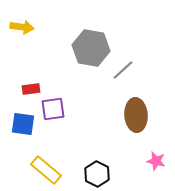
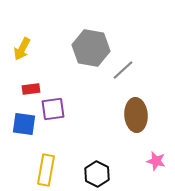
yellow arrow: moved 22 px down; rotated 110 degrees clockwise
blue square: moved 1 px right
yellow rectangle: rotated 60 degrees clockwise
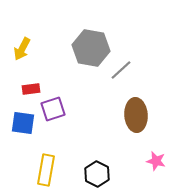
gray line: moved 2 px left
purple square: rotated 10 degrees counterclockwise
blue square: moved 1 px left, 1 px up
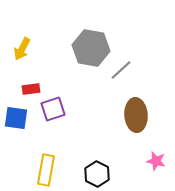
blue square: moved 7 px left, 5 px up
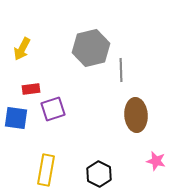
gray hexagon: rotated 24 degrees counterclockwise
gray line: rotated 50 degrees counterclockwise
black hexagon: moved 2 px right
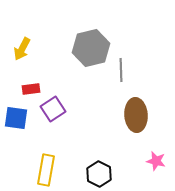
purple square: rotated 15 degrees counterclockwise
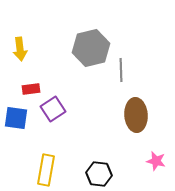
yellow arrow: moved 2 px left; rotated 35 degrees counterclockwise
black hexagon: rotated 20 degrees counterclockwise
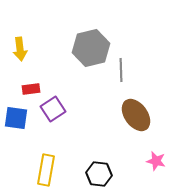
brown ellipse: rotated 32 degrees counterclockwise
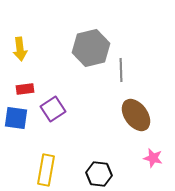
red rectangle: moved 6 px left
pink star: moved 3 px left, 3 px up
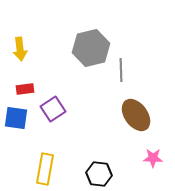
pink star: rotated 12 degrees counterclockwise
yellow rectangle: moved 1 px left, 1 px up
